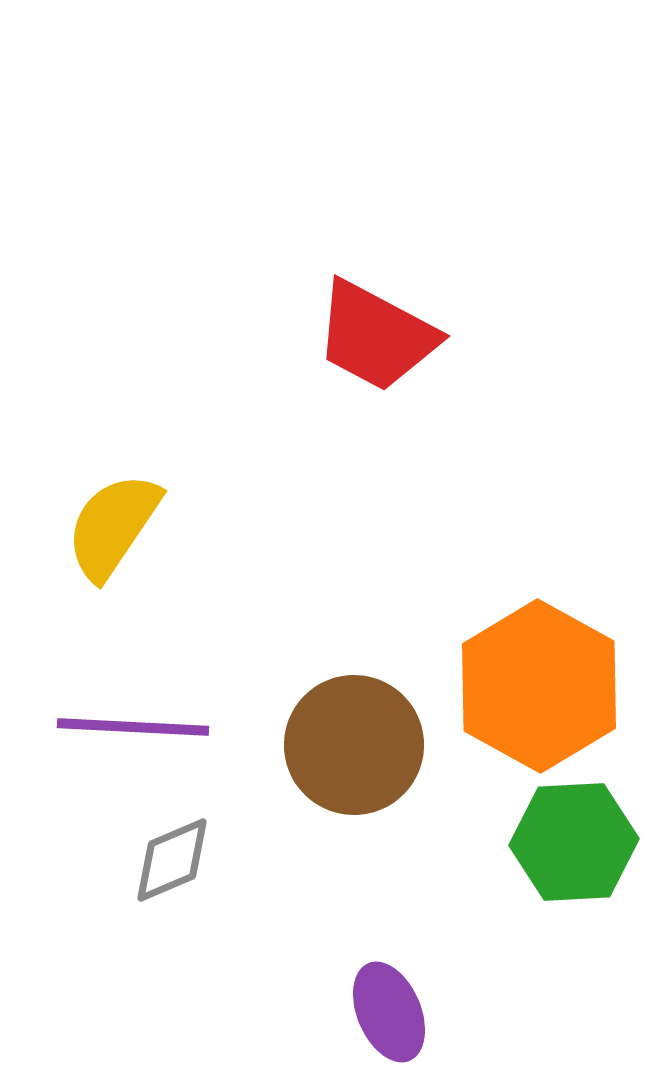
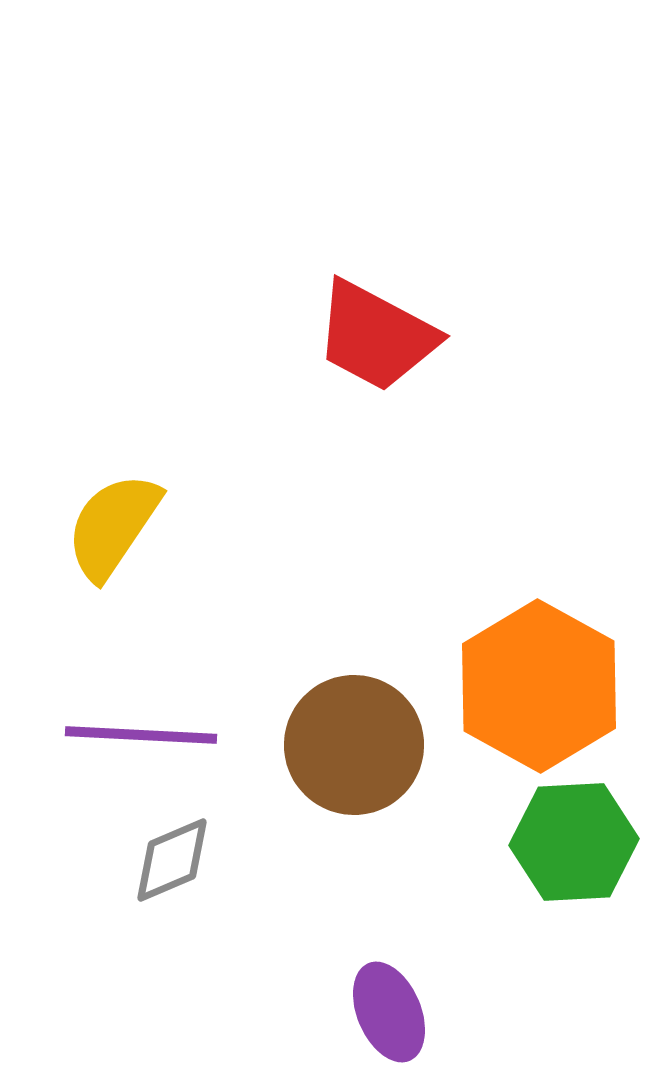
purple line: moved 8 px right, 8 px down
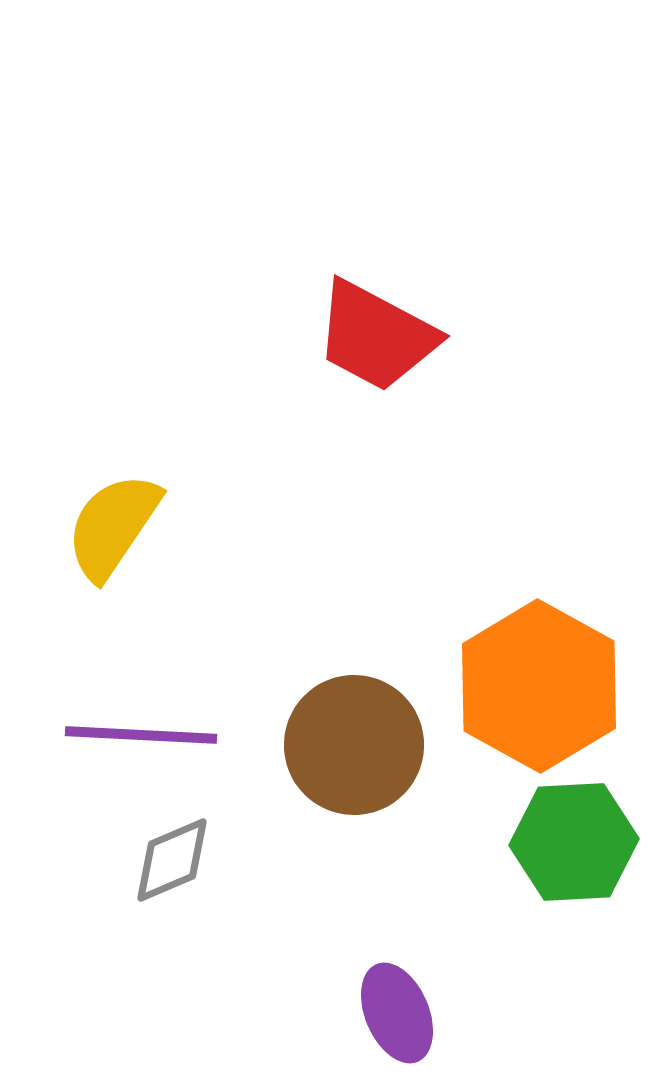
purple ellipse: moved 8 px right, 1 px down
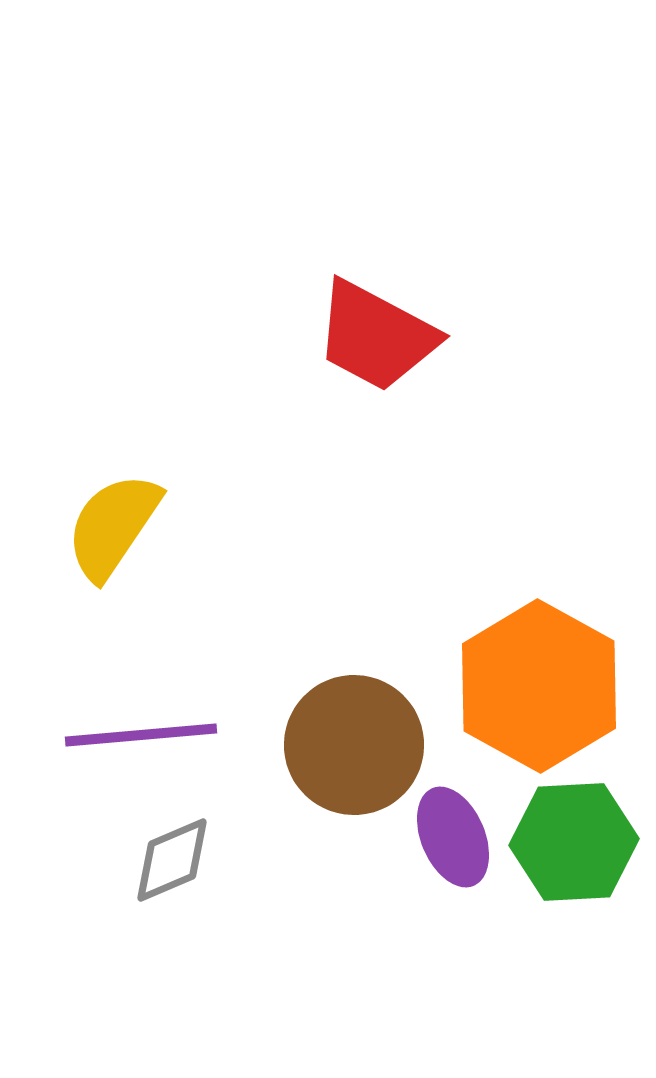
purple line: rotated 8 degrees counterclockwise
purple ellipse: moved 56 px right, 176 px up
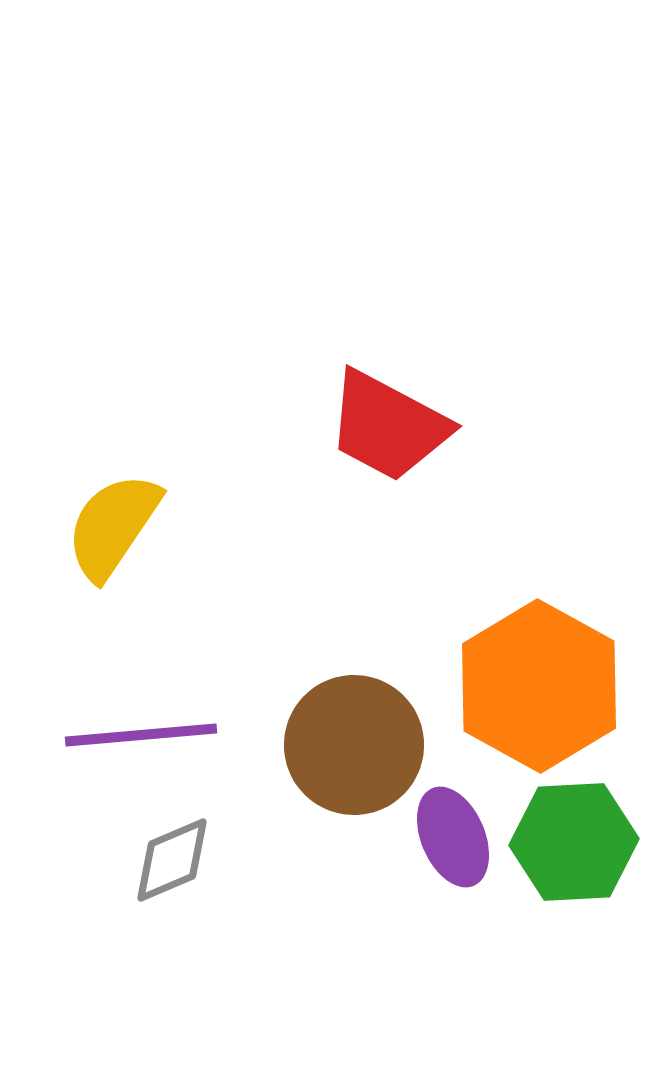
red trapezoid: moved 12 px right, 90 px down
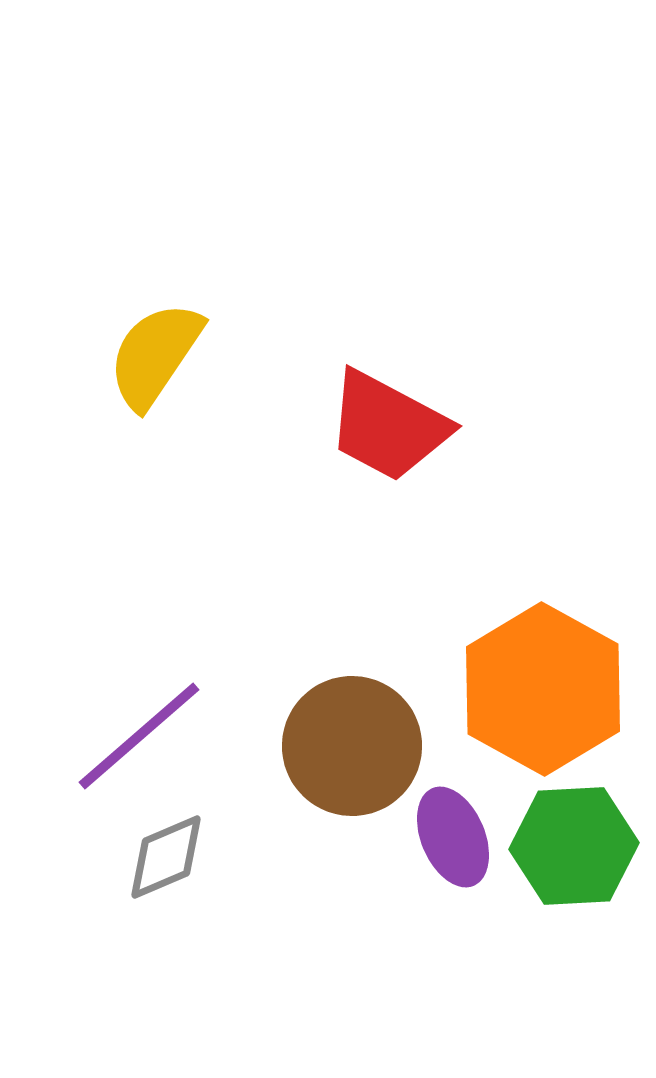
yellow semicircle: moved 42 px right, 171 px up
orange hexagon: moved 4 px right, 3 px down
purple line: moved 2 px left, 1 px down; rotated 36 degrees counterclockwise
brown circle: moved 2 px left, 1 px down
green hexagon: moved 4 px down
gray diamond: moved 6 px left, 3 px up
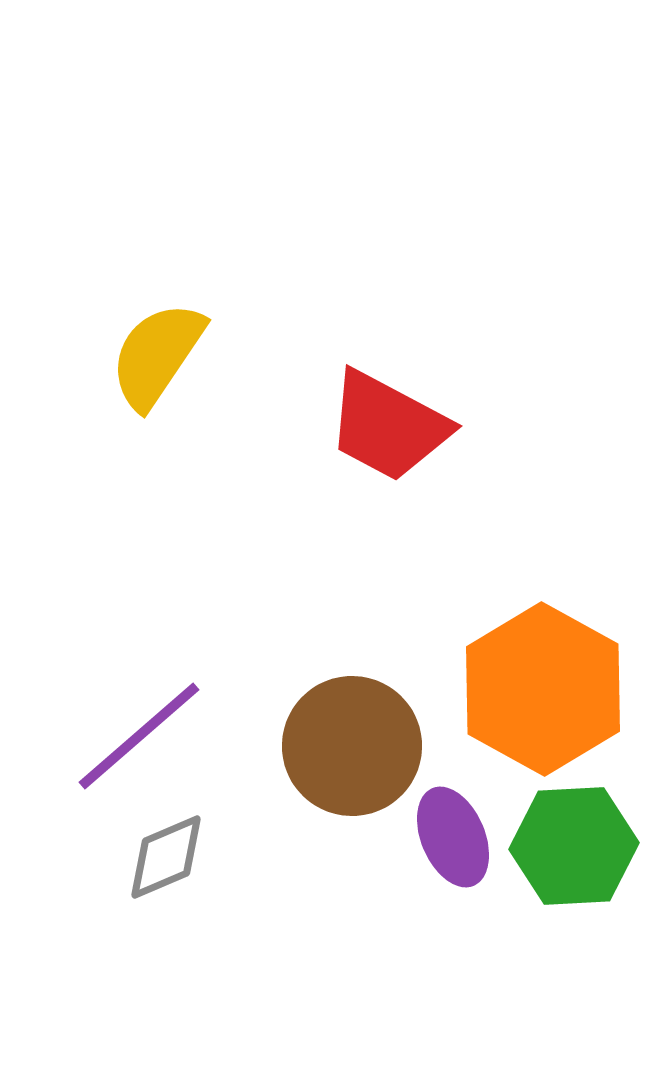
yellow semicircle: moved 2 px right
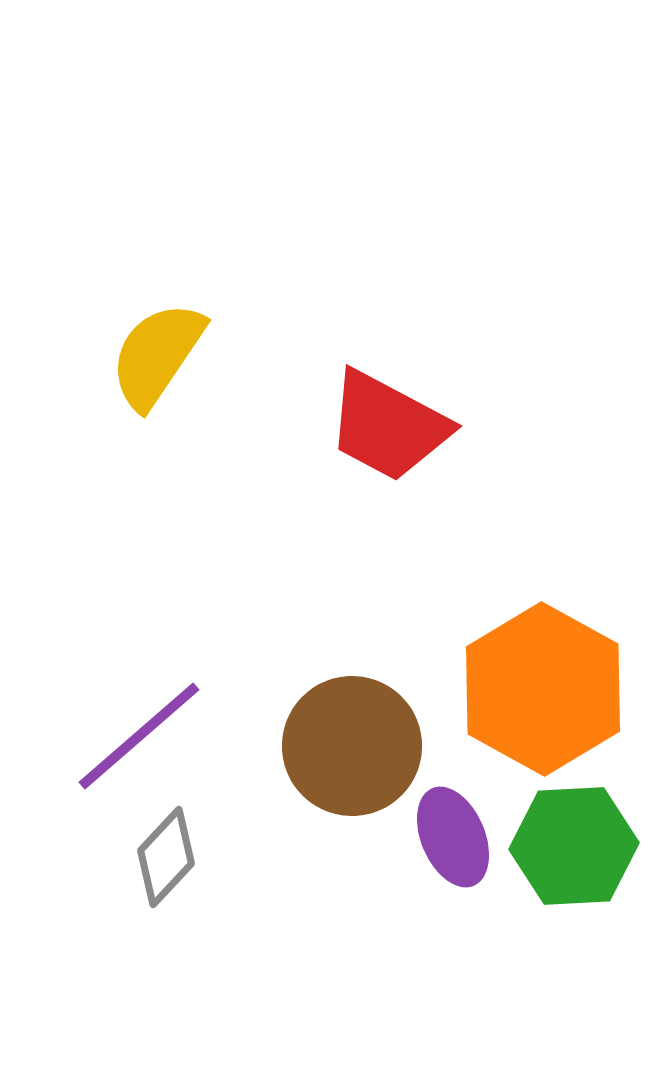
gray diamond: rotated 24 degrees counterclockwise
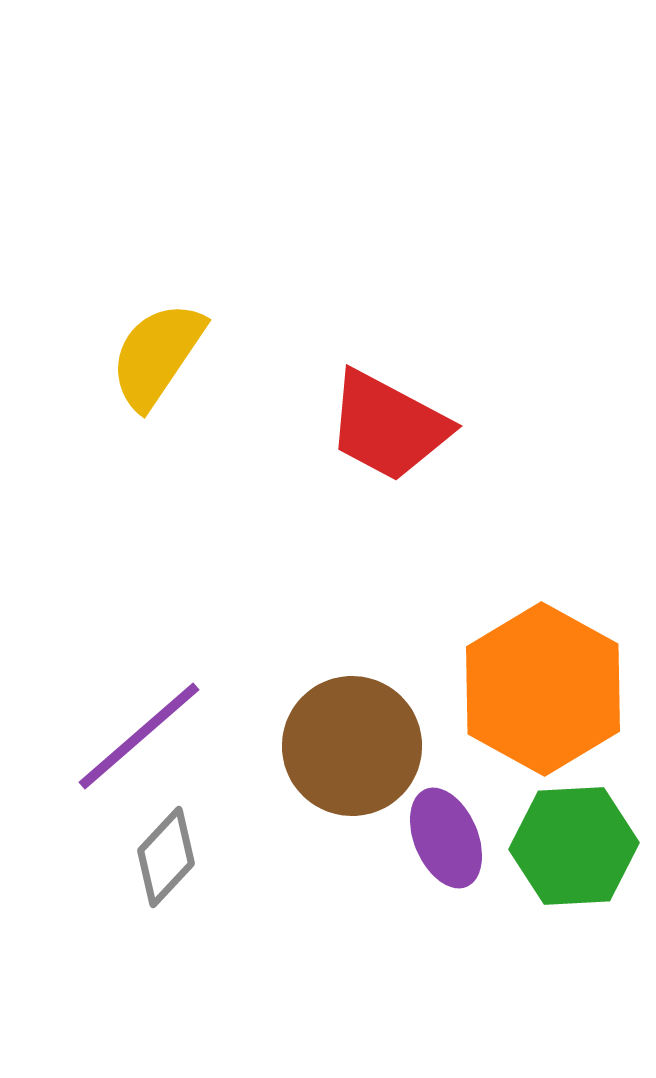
purple ellipse: moved 7 px left, 1 px down
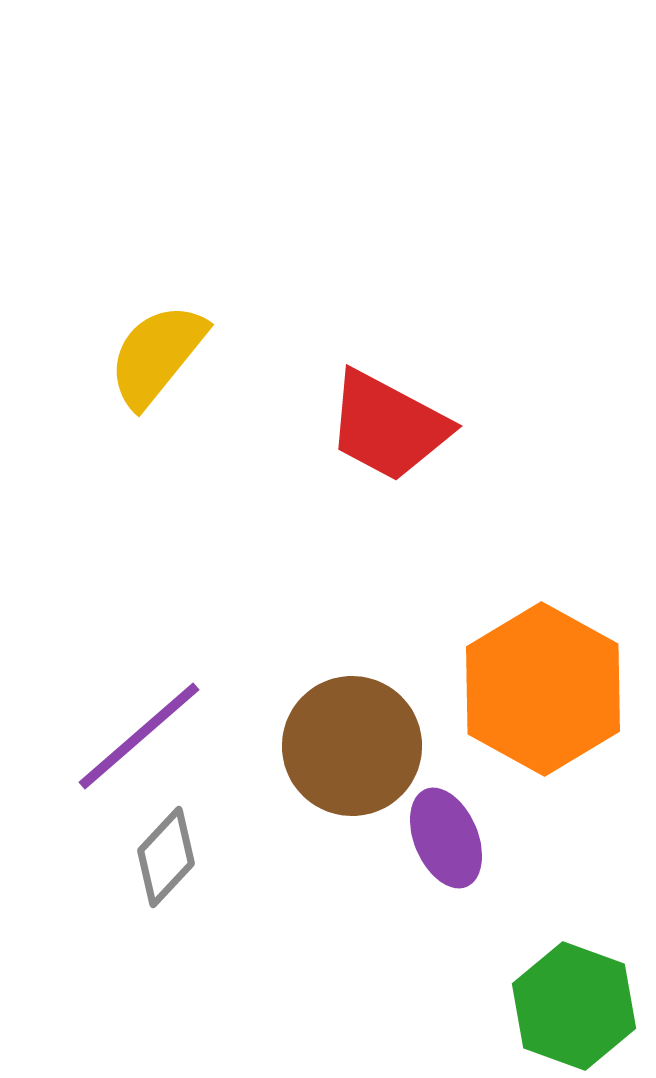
yellow semicircle: rotated 5 degrees clockwise
green hexagon: moved 160 px down; rotated 23 degrees clockwise
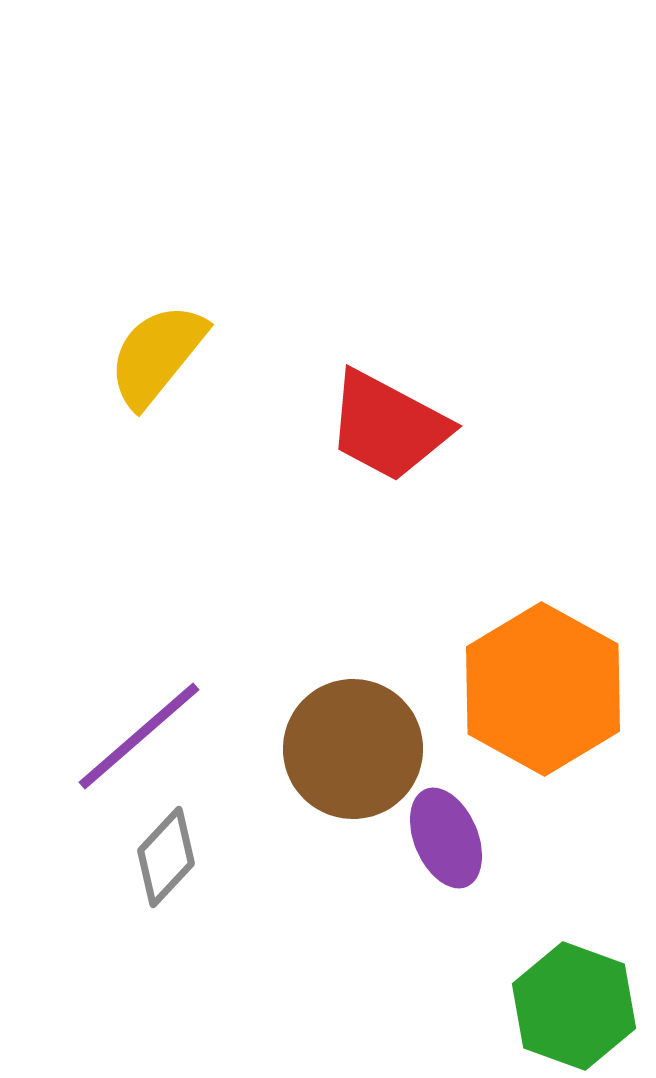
brown circle: moved 1 px right, 3 px down
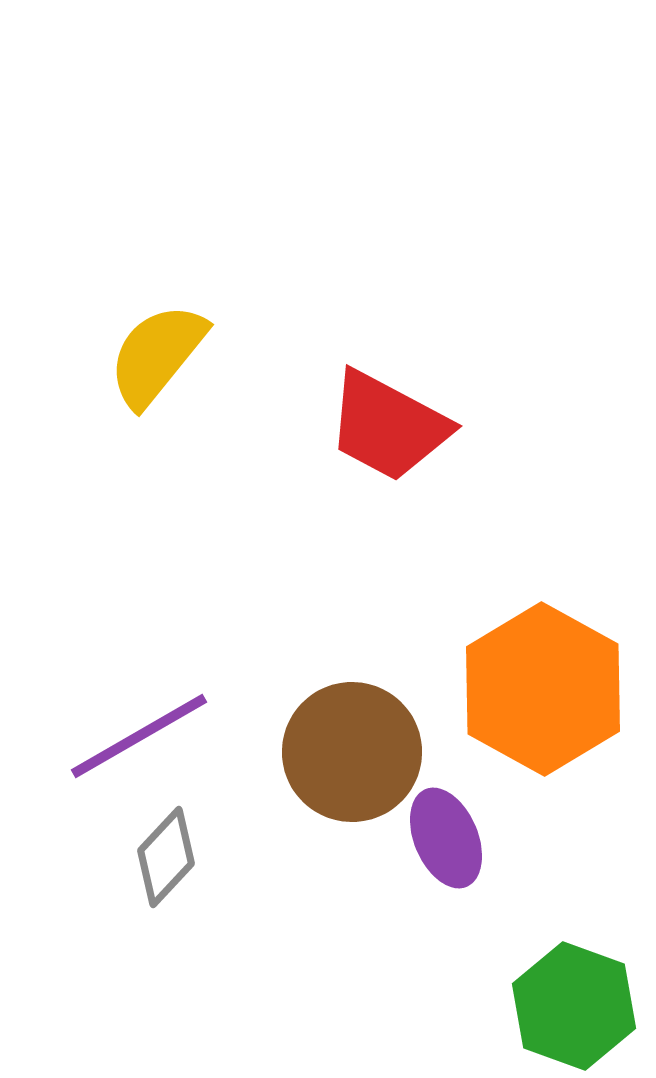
purple line: rotated 11 degrees clockwise
brown circle: moved 1 px left, 3 px down
